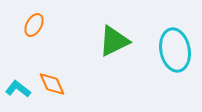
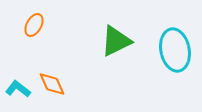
green triangle: moved 2 px right
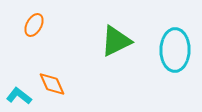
cyan ellipse: rotated 12 degrees clockwise
cyan L-shape: moved 1 px right, 7 px down
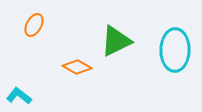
orange diamond: moved 25 px right, 17 px up; rotated 36 degrees counterclockwise
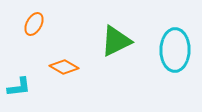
orange ellipse: moved 1 px up
orange diamond: moved 13 px left
cyan L-shape: moved 9 px up; rotated 135 degrees clockwise
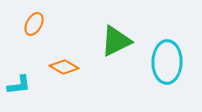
cyan ellipse: moved 8 px left, 12 px down
cyan L-shape: moved 2 px up
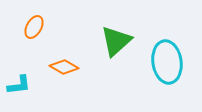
orange ellipse: moved 3 px down
green triangle: rotated 16 degrees counterclockwise
cyan ellipse: rotated 9 degrees counterclockwise
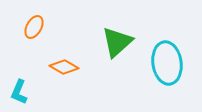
green triangle: moved 1 px right, 1 px down
cyan ellipse: moved 1 px down
cyan L-shape: moved 7 px down; rotated 120 degrees clockwise
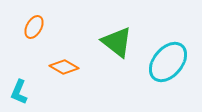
green triangle: rotated 40 degrees counterclockwise
cyan ellipse: moved 1 px right, 1 px up; rotated 48 degrees clockwise
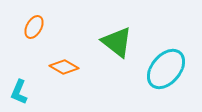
cyan ellipse: moved 2 px left, 7 px down
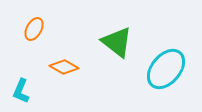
orange ellipse: moved 2 px down
cyan L-shape: moved 2 px right, 1 px up
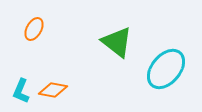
orange diamond: moved 11 px left, 23 px down; rotated 20 degrees counterclockwise
